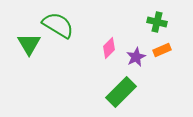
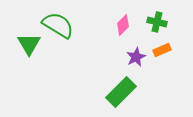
pink diamond: moved 14 px right, 23 px up
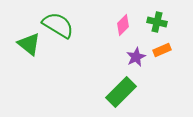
green triangle: rotated 20 degrees counterclockwise
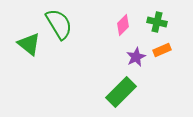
green semicircle: moved 1 px right, 1 px up; rotated 28 degrees clockwise
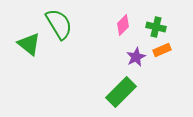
green cross: moved 1 px left, 5 px down
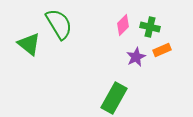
green cross: moved 6 px left
green rectangle: moved 7 px left, 6 px down; rotated 16 degrees counterclockwise
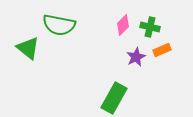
green semicircle: moved 1 px down; rotated 132 degrees clockwise
green triangle: moved 1 px left, 4 px down
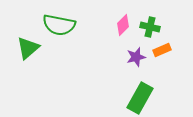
green triangle: rotated 40 degrees clockwise
purple star: rotated 12 degrees clockwise
green rectangle: moved 26 px right
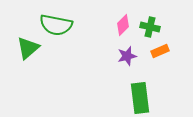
green semicircle: moved 3 px left
orange rectangle: moved 2 px left, 1 px down
purple star: moved 9 px left, 1 px up
green rectangle: rotated 36 degrees counterclockwise
